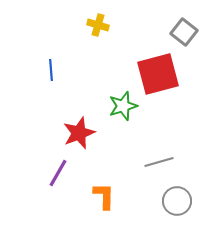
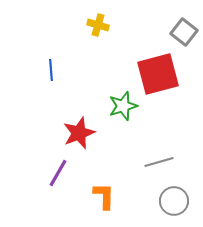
gray circle: moved 3 px left
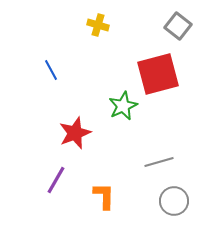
gray square: moved 6 px left, 6 px up
blue line: rotated 25 degrees counterclockwise
green star: rotated 8 degrees counterclockwise
red star: moved 4 px left
purple line: moved 2 px left, 7 px down
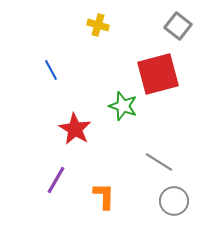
green star: rotated 28 degrees counterclockwise
red star: moved 4 px up; rotated 20 degrees counterclockwise
gray line: rotated 48 degrees clockwise
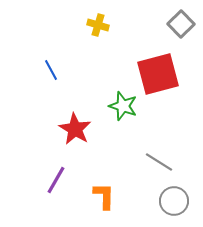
gray square: moved 3 px right, 2 px up; rotated 8 degrees clockwise
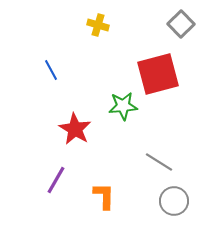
green star: rotated 24 degrees counterclockwise
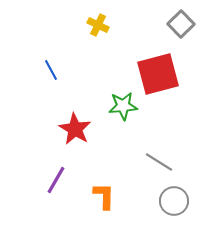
yellow cross: rotated 10 degrees clockwise
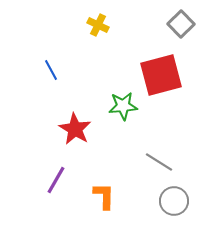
red square: moved 3 px right, 1 px down
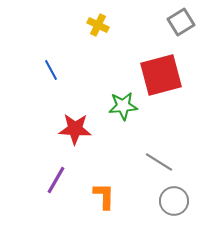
gray square: moved 2 px up; rotated 12 degrees clockwise
red star: rotated 28 degrees counterclockwise
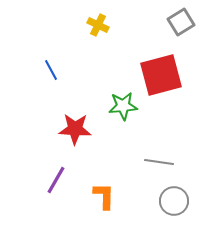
gray line: rotated 24 degrees counterclockwise
